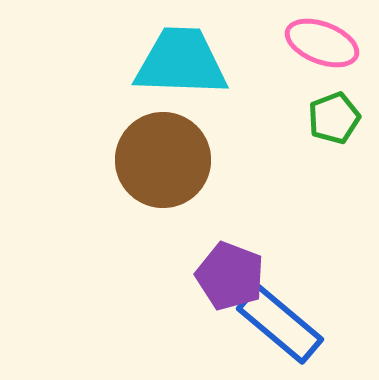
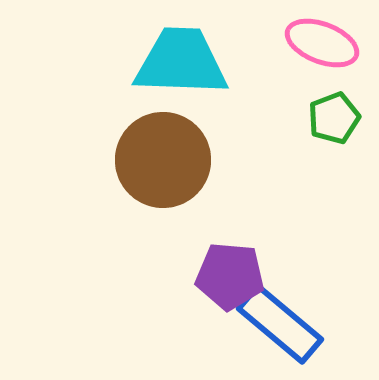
purple pentagon: rotated 16 degrees counterclockwise
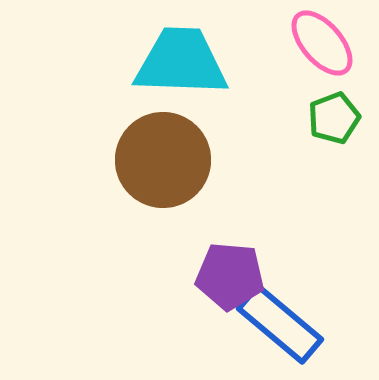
pink ellipse: rotated 28 degrees clockwise
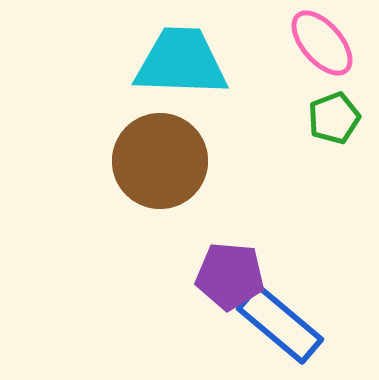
brown circle: moved 3 px left, 1 px down
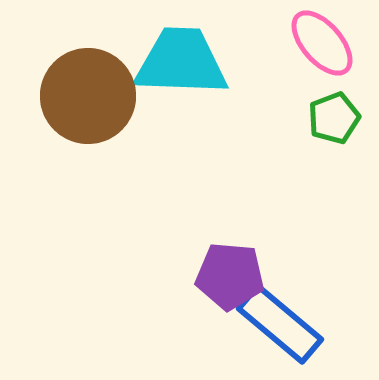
brown circle: moved 72 px left, 65 px up
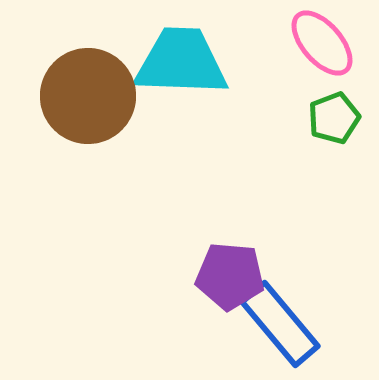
blue rectangle: rotated 10 degrees clockwise
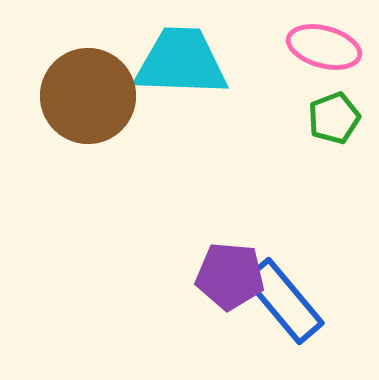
pink ellipse: moved 2 px right, 4 px down; rotated 34 degrees counterclockwise
blue rectangle: moved 4 px right, 23 px up
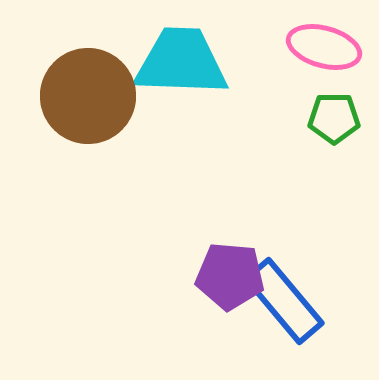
green pentagon: rotated 21 degrees clockwise
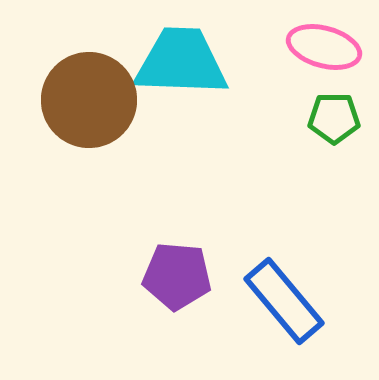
brown circle: moved 1 px right, 4 px down
purple pentagon: moved 53 px left
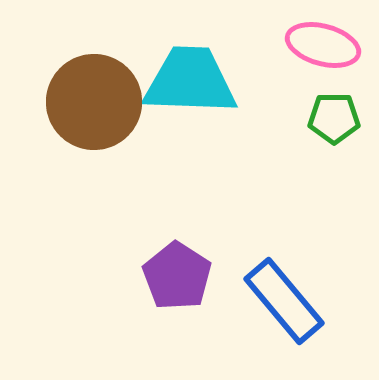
pink ellipse: moved 1 px left, 2 px up
cyan trapezoid: moved 9 px right, 19 px down
brown circle: moved 5 px right, 2 px down
purple pentagon: rotated 28 degrees clockwise
